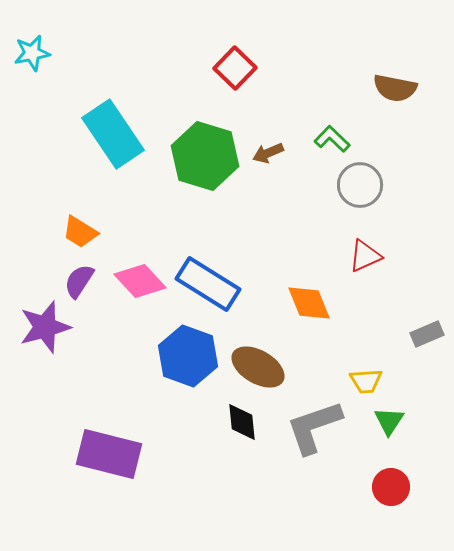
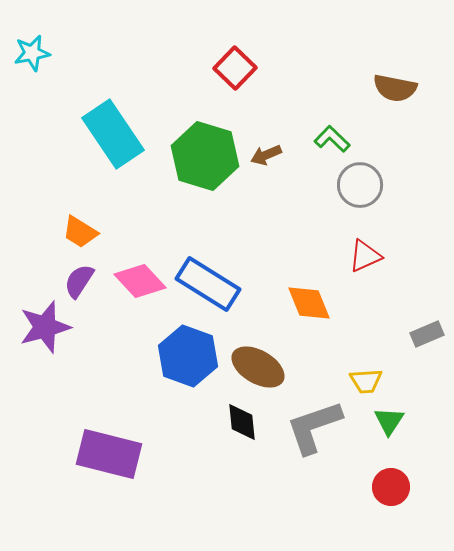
brown arrow: moved 2 px left, 2 px down
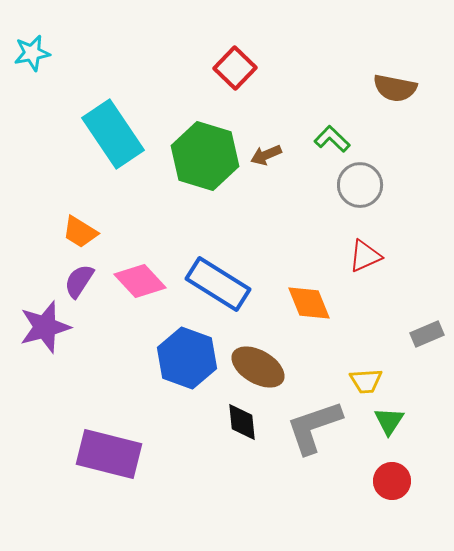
blue rectangle: moved 10 px right
blue hexagon: moved 1 px left, 2 px down
red circle: moved 1 px right, 6 px up
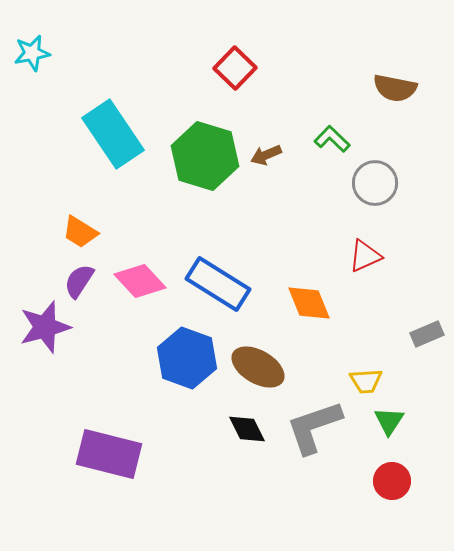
gray circle: moved 15 px right, 2 px up
black diamond: moved 5 px right, 7 px down; rotated 21 degrees counterclockwise
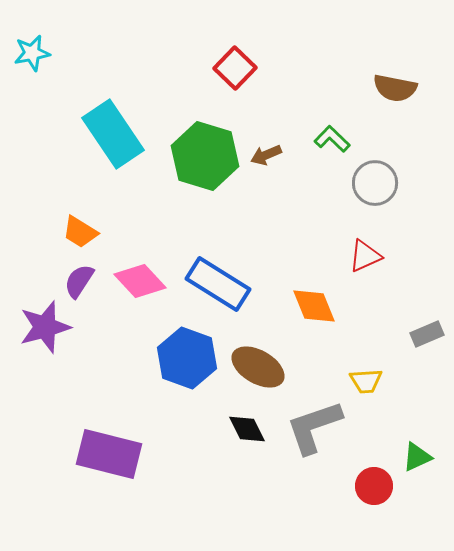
orange diamond: moved 5 px right, 3 px down
green triangle: moved 28 px right, 36 px down; rotated 32 degrees clockwise
red circle: moved 18 px left, 5 px down
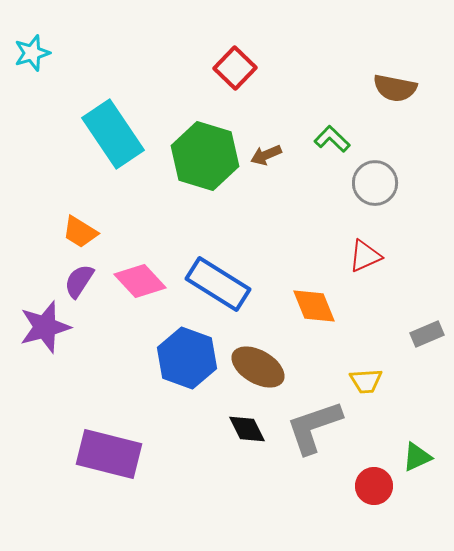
cyan star: rotated 6 degrees counterclockwise
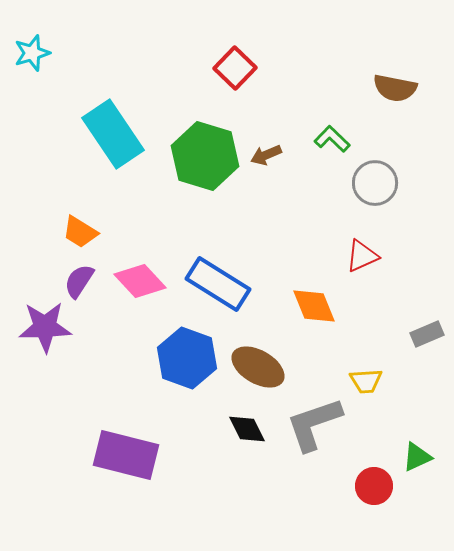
red triangle: moved 3 px left
purple star: rotated 14 degrees clockwise
gray L-shape: moved 3 px up
purple rectangle: moved 17 px right, 1 px down
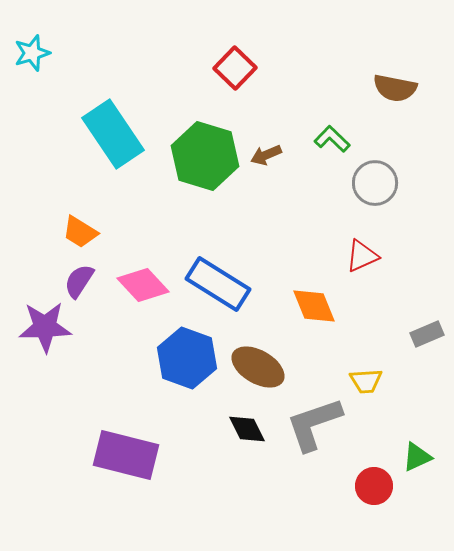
pink diamond: moved 3 px right, 4 px down
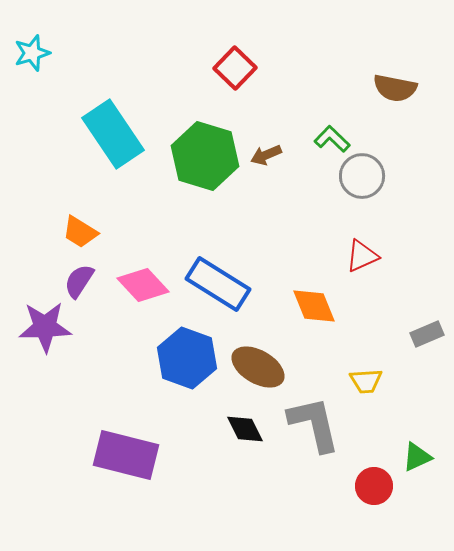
gray circle: moved 13 px left, 7 px up
gray L-shape: rotated 96 degrees clockwise
black diamond: moved 2 px left
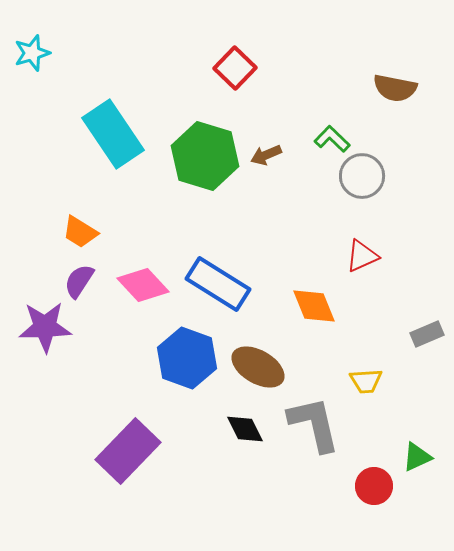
purple rectangle: moved 2 px right, 4 px up; rotated 60 degrees counterclockwise
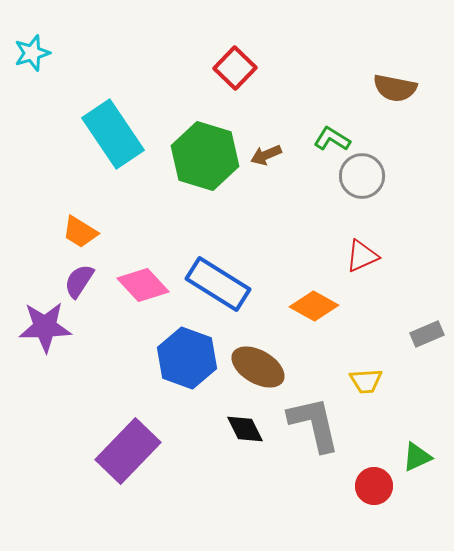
green L-shape: rotated 12 degrees counterclockwise
orange diamond: rotated 39 degrees counterclockwise
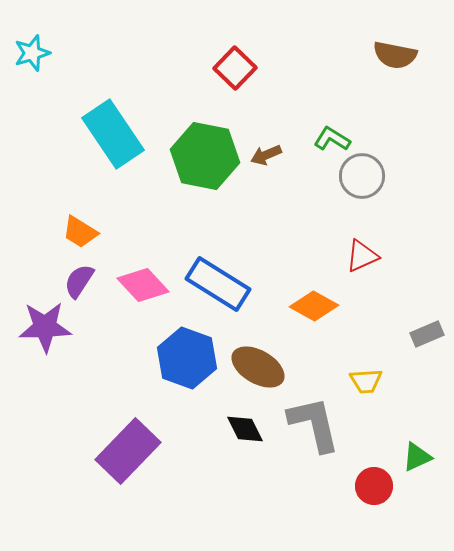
brown semicircle: moved 33 px up
green hexagon: rotated 6 degrees counterclockwise
